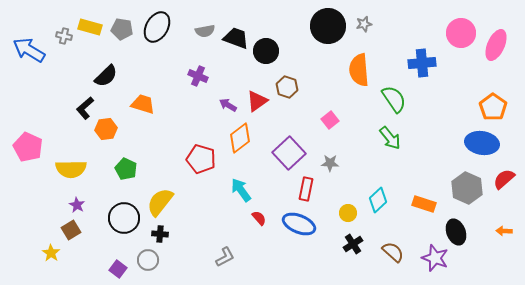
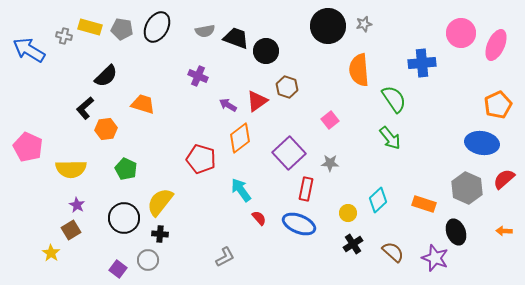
orange pentagon at (493, 107): moved 5 px right, 2 px up; rotated 12 degrees clockwise
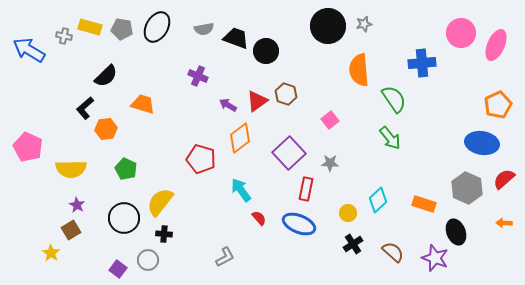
gray semicircle at (205, 31): moved 1 px left, 2 px up
brown hexagon at (287, 87): moved 1 px left, 7 px down
orange arrow at (504, 231): moved 8 px up
black cross at (160, 234): moved 4 px right
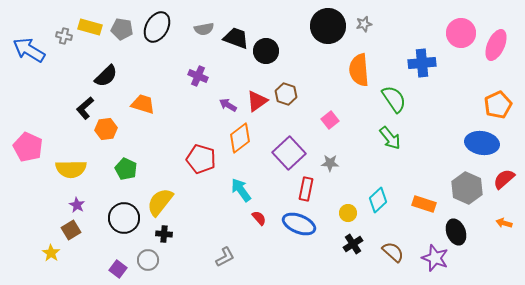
orange arrow at (504, 223): rotated 14 degrees clockwise
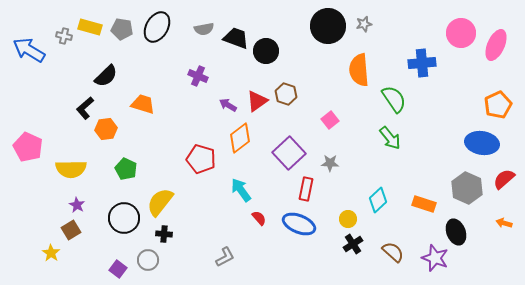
yellow circle at (348, 213): moved 6 px down
